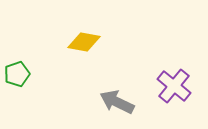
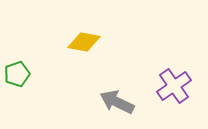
purple cross: rotated 16 degrees clockwise
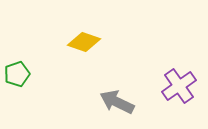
yellow diamond: rotated 8 degrees clockwise
purple cross: moved 5 px right
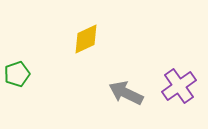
yellow diamond: moved 2 px right, 3 px up; rotated 44 degrees counterclockwise
gray arrow: moved 9 px right, 9 px up
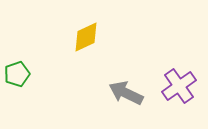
yellow diamond: moved 2 px up
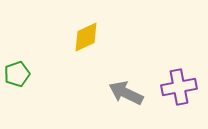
purple cross: moved 1 px down; rotated 24 degrees clockwise
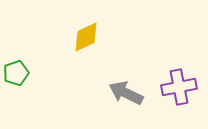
green pentagon: moved 1 px left, 1 px up
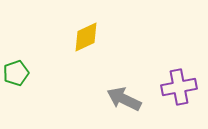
gray arrow: moved 2 px left, 6 px down
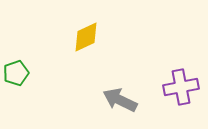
purple cross: moved 2 px right
gray arrow: moved 4 px left, 1 px down
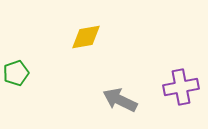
yellow diamond: rotated 16 degrees clockwise
